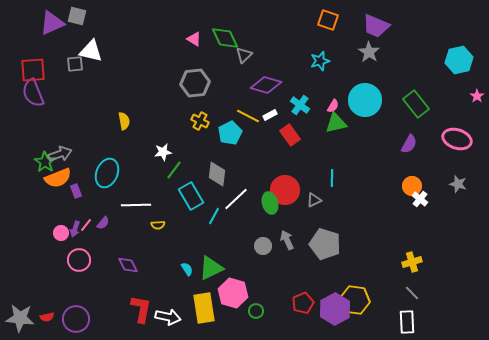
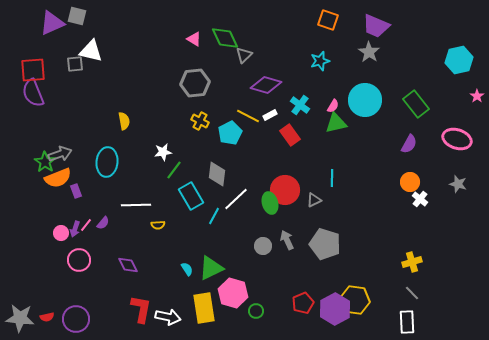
cyan ellipse at (107, 173): moved 11 px up; rotated 16 degrees counterclockwise
orange circle at (412, 186): moved 2 px left, 4 px up
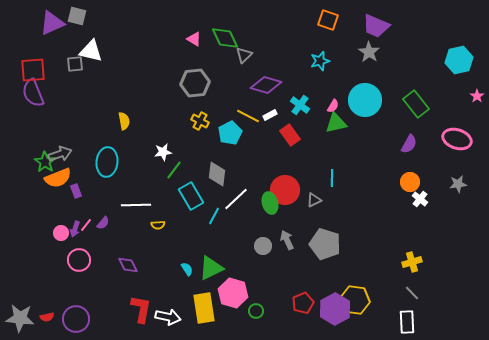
gray star at (458, 184): rotated 24 degrees counterclockwise
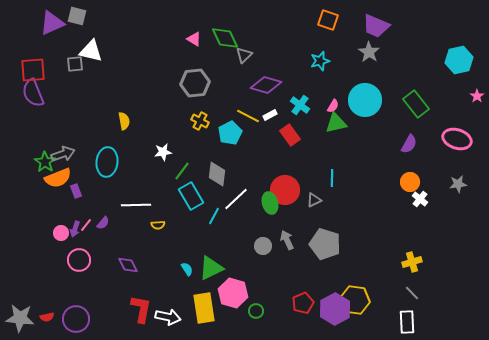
gray arrow at (60, 154): moved 3 px right
green line at (174, 170): moved 8 px right, 1 px down
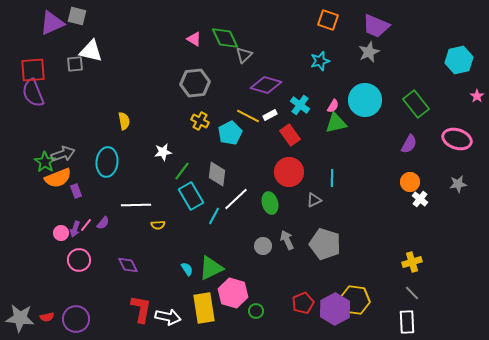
gray star at (369, 52): rotated 15 degrees clockwise
red circle at (285, 190): moved 4 px right, 18 px up
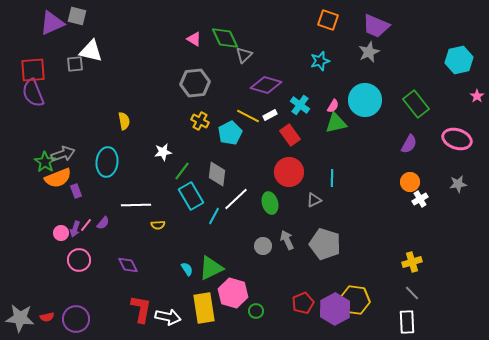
white cross at (420, 199): rotated 21 degrees clockwise
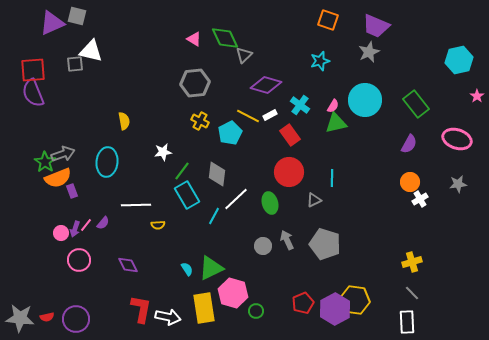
purple rectangle at (76, 191): moved 4 px left
cyan rectangle at (191, 196): moved 4 px left, 1 px up
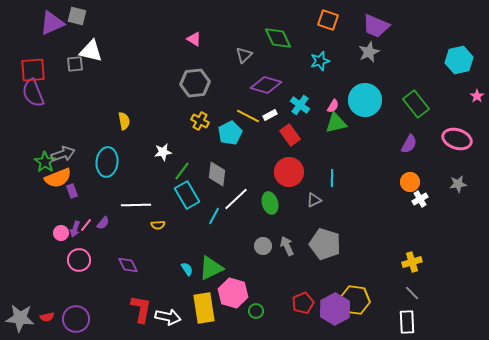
green diamond at (225, 38): moved 53 px right
gray arrow at (287, 240): moved 6 px down
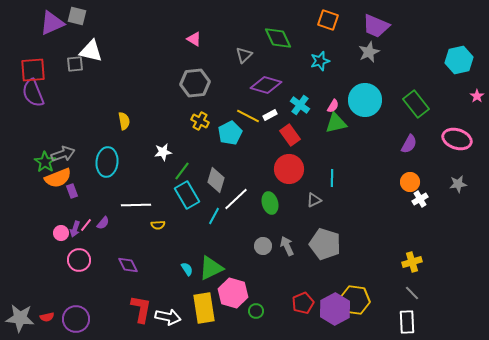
red circle at (289, 172): moved 3 px up
gray diamond at (217, 174): moved 1 px left, 6 px down; rotated 10 degrees clockwise
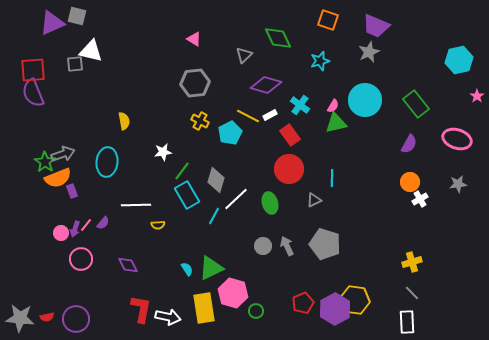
pink circle at (79, 260): moved 2 px right, 1 px up
